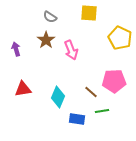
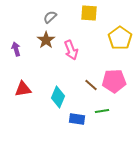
gray semicircle: rotated 104 degrees clockwise
yellow pentagon: rotated 10 degrees clockwise
brown line: moved 7 px up
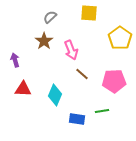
brown star: moved 2 px left, 1 px down
purple arrow: moved 1 px left, 11 px down
brown line: moved 9 px left, 11 px up
red triangle: rotated 12 degrees clockwise
cyan diamond: moved 3 px left, 2 px up
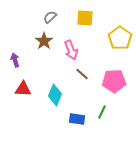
yellow square: moved 4 px left, 5 px down
green line: moved 1 px down; rotated 56 degrees counterclockwise
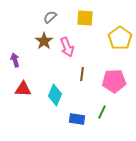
pink arrow: moved 4 px left, 3 px up
brown line: rotated 56 degrees clockwise
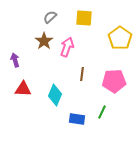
yellow square: moved 1 px left
pink arrow: rotated 138 degrees counterclockwise
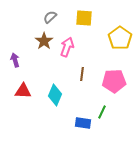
red triangle: moved 2 px down
blue rectangle: moved 6 px right, 4 px down
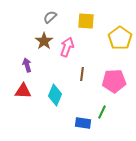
yellow square: moved 2 px right, 3 px down
purple arrow: moved 12 px right, 5 px down
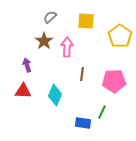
yellow pentagon: moved 2 px up
pink arrow: rotated 18 degrees counterclockwise
